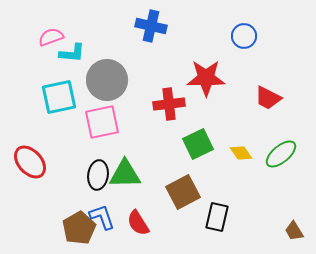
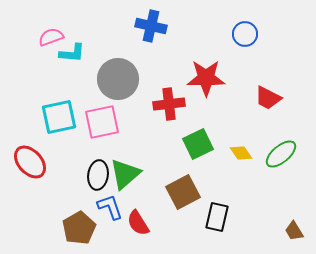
blue circle: moved 1 px right, 2 px up
gray circle: moved 11 px right, 1 px up
cyan square: moved 20 px down
green triangle: rotated 40 degrees counterclockwise
blue L-shape: moved 8 px right, 10 px up
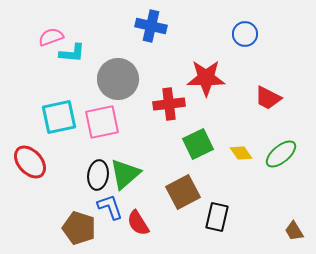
brown pentagon: rotated 24 degrees counterclockwise
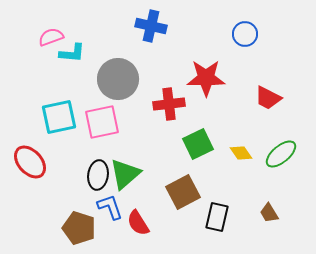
brown trapezoid: moved 25 px left, 18 px up
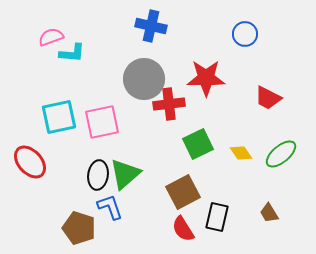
gray circle: moved 26 px right
red semicircle: moved 45 px right, 6 px down
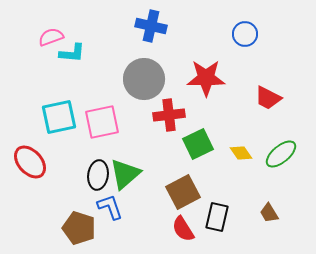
red cross: moved 11 px down
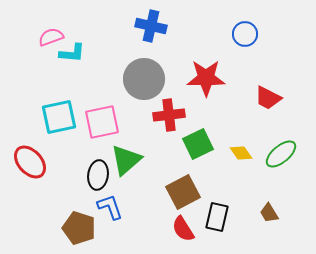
green triangle: moved 1 px right, 14 px up
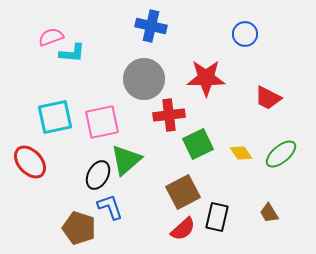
cyan square: moved 4 px left
black ellipse: rotated 20 degrees clockwise
red semicircle: rotated 100 degrees counterclockwise
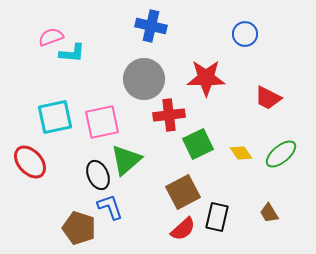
black ellipse: rotated 52 degrees counterclockwise
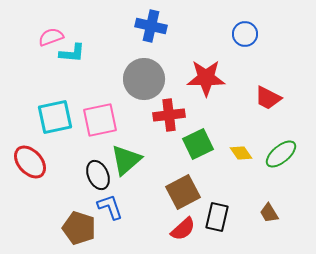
pink square: moved 2 px left, 2 px up
